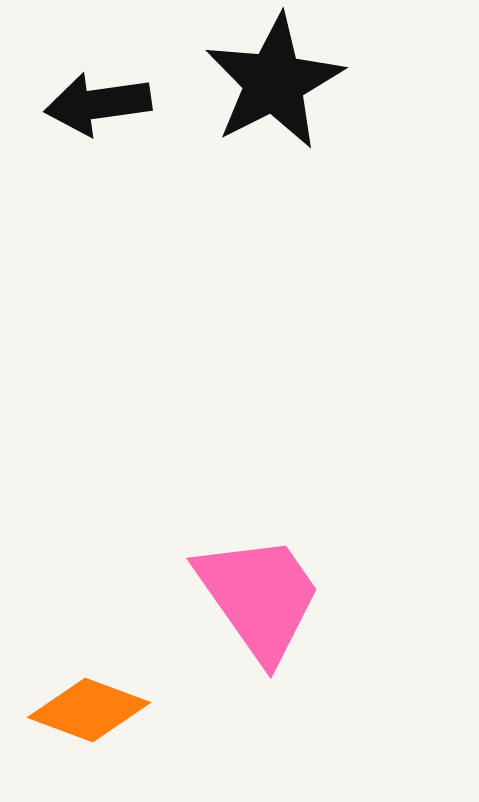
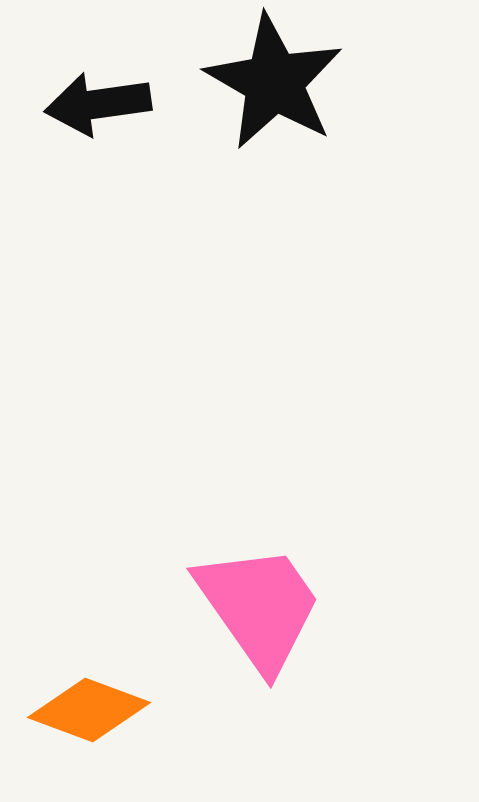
black star: rotated 15 degrees counterclockwise
pink trapezoid: moved 10 px down
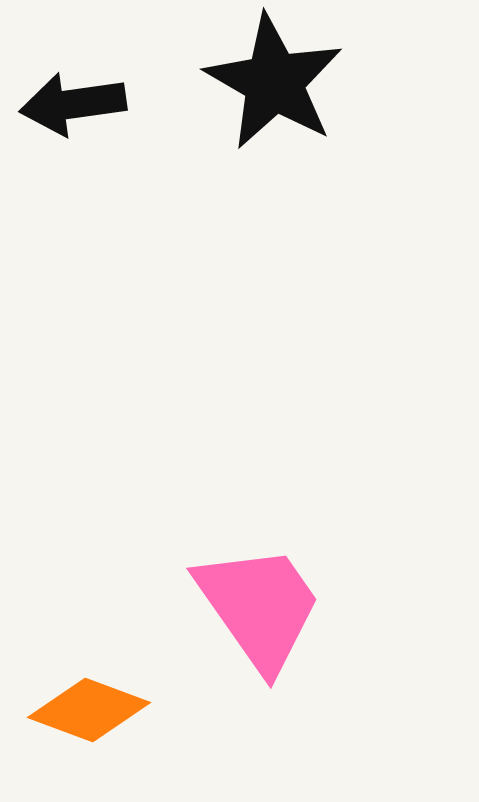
black arrow: moved 25 px left
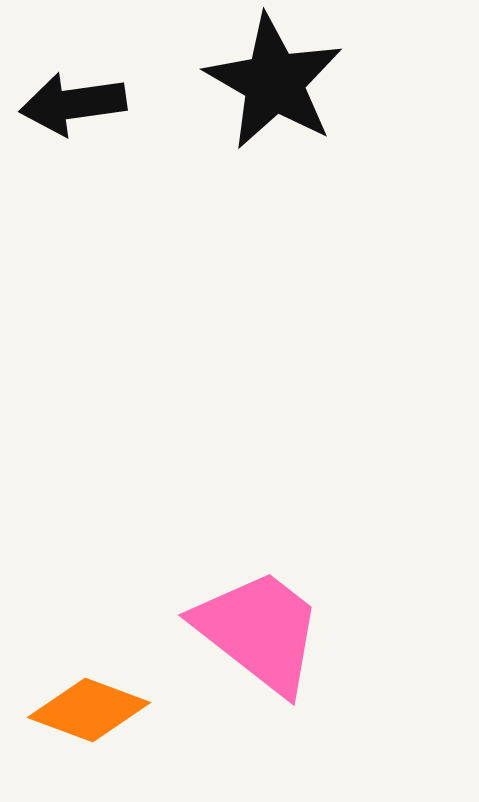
pink trapezoid: moved 24 px down; rotated 17 degrees counterclockwise
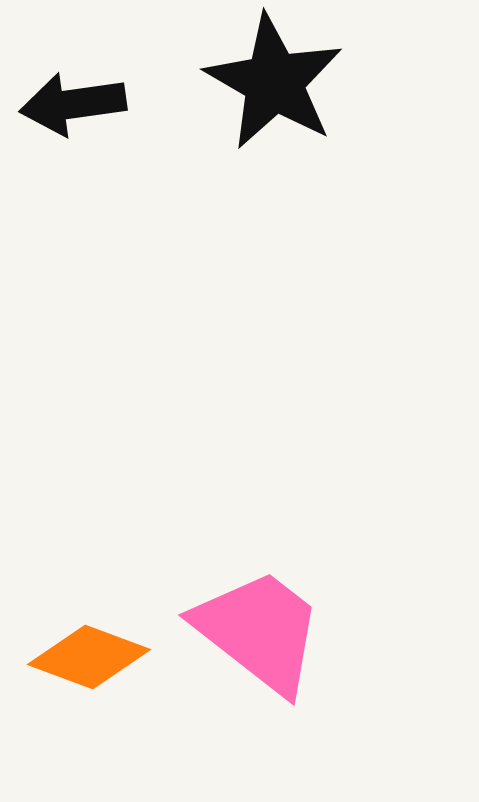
orange diamond: moved 53 px up
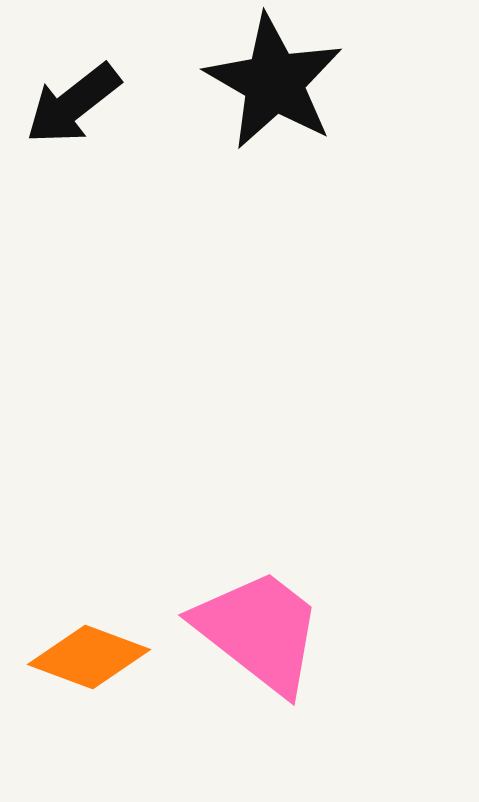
black arrow: rotated 30 degrees counterclockwise
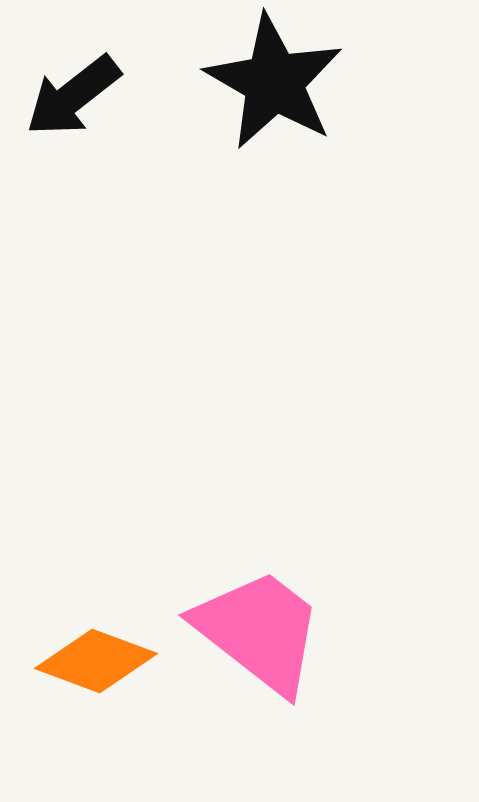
black arrow: moved 8 px up
orange diamond: moved 7 px right, 4 px down
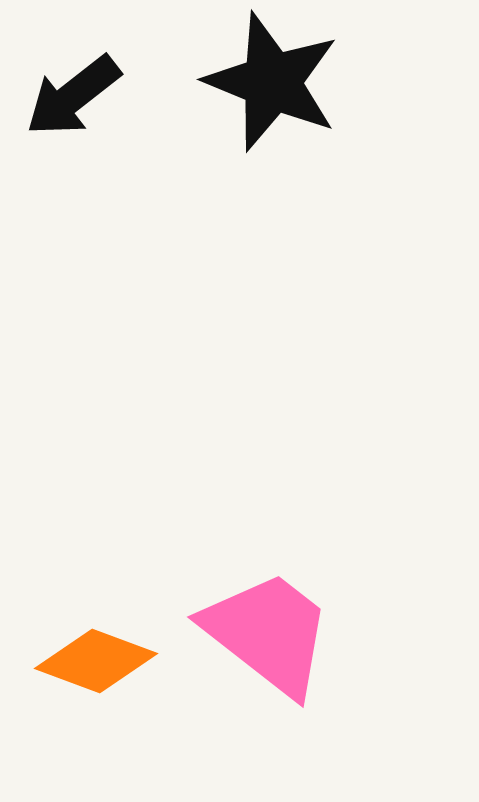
black star: moved 2 px left; rotated 8 degrees counterclockwise
pink trapezoid: moved 9 px right, 2 px down
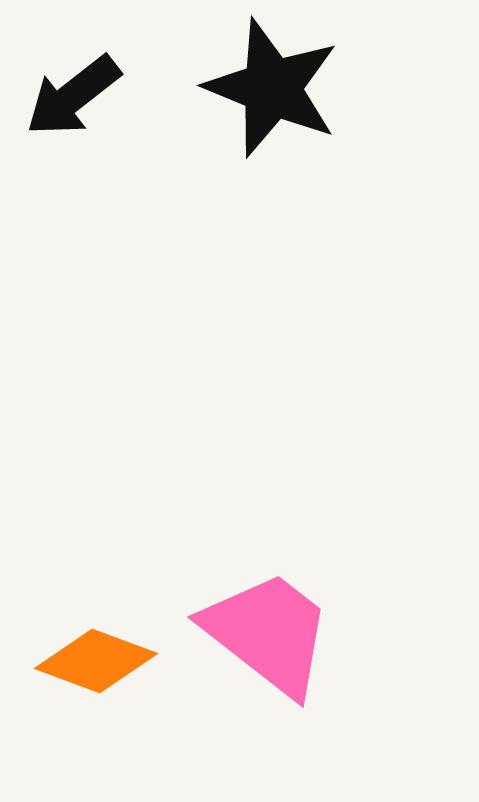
black star: moved 6 px down
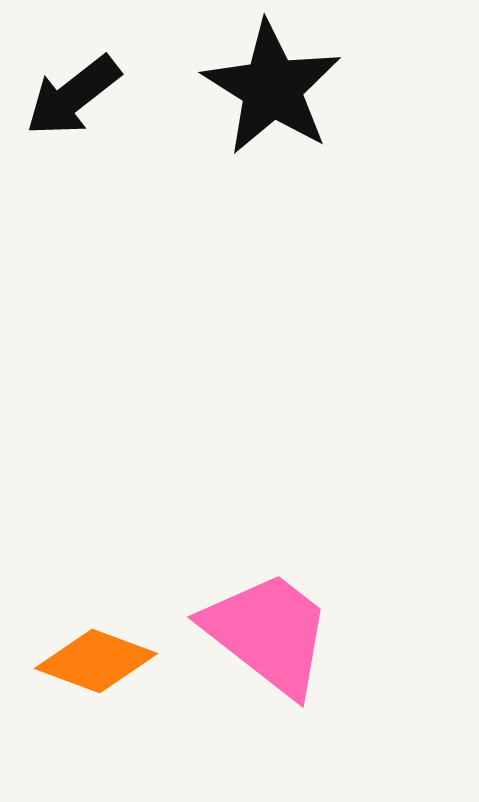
black star: rotated 10 degrees clockwise
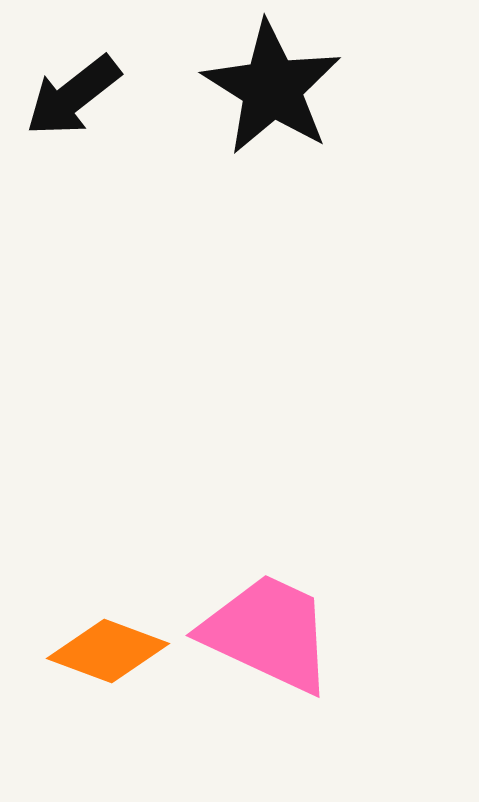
pink trapezoid: rotated 13 degrees counterclockwise
orange diamond: moved 12 px right, 10 px up
